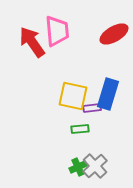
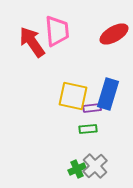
green rectangle: moved 8 px right
green cross: moved 1 px left, 2 px down
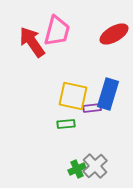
pink trapezoid: rotated 20 degrees clockwise
green rectangle: moved 22 px left, 5 px up
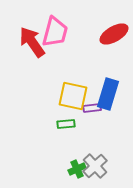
pink trapezoid: moved 2 px left, 1 px down
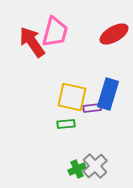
yellow square: moved 1 px left, 1 px down
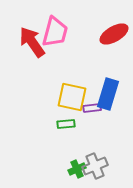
gray cross: rotated 20 degrees clockwise
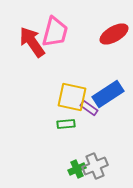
blue rectangle: rotated 40 degrees clockwise
purple rectangle: moved 3 px left; rotated 42 degrees clockwise
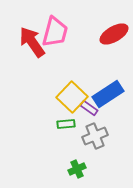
yellow square: rotated 32 degrees clockwise
gray cross: moved 30 px up
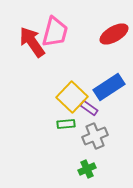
blue rectangle: moved 1 px right, 7 px up
green cross: moved 10 px right
